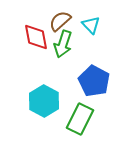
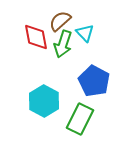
cyan triangle: moved 6 px left, 8 px down
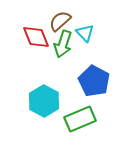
red diamond: rotated 12 degrees counterclockwise
green rectangle: rotated 40 degrees clockwise
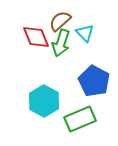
green arrow: moved 2 px left, 1 px up
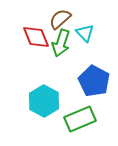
brown semicircle: moved 2 px up
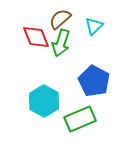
cyan triangle: moved 9 px right, 7 px up; rotated 30 degrees clockwise
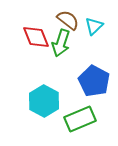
brown semicircle: moved 8 px right, 1 px down; rotated 80 degrees clockwise
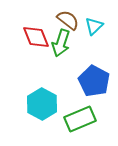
cyan hexagon: moved 2 px left, 3 px down
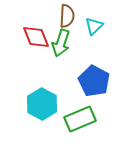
brown semicircle: moved 1 px left, 4 px up; rotated 55 degrees clockwise
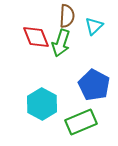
blue pentagon: moved 4 px down
green rectangle: moved 1 px right, 3 px down
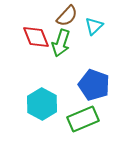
brown semicircle: rotated 40 degrees clockwise
blue pentagon: rotated 8 degrees counterclockwise
green rectangle: moved 2 px right, 3 px up
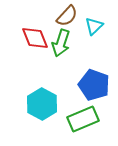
red diamond: moved 1 px left, 1 px down
